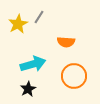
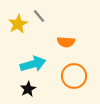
gray line: moved 1 px up; rotated 72 degrees counterclockwise
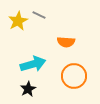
gray line: moved 1 px up; rotated 24 degrees counterclockwise
yellow star: moved 3 px up
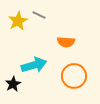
cyan arrow: moved 1 px right, 1 px down
black star: moved 15 px left, 5 px up
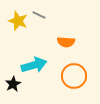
yellow star: rotated 24 degrees counterclockwise
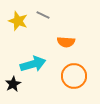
gray line: moved 4 px right
cyan arrow: moved 1 px left, 1 px up
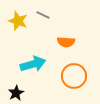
black star: moved 3 px right, 9 px down
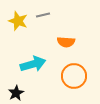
gray line: rotated 40 degrees counterclockwise
